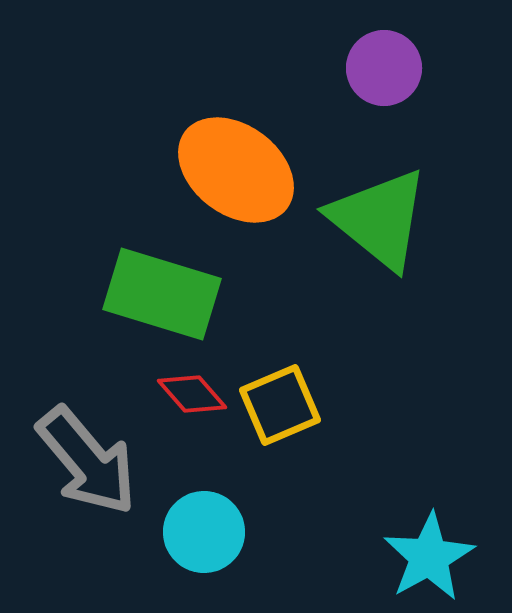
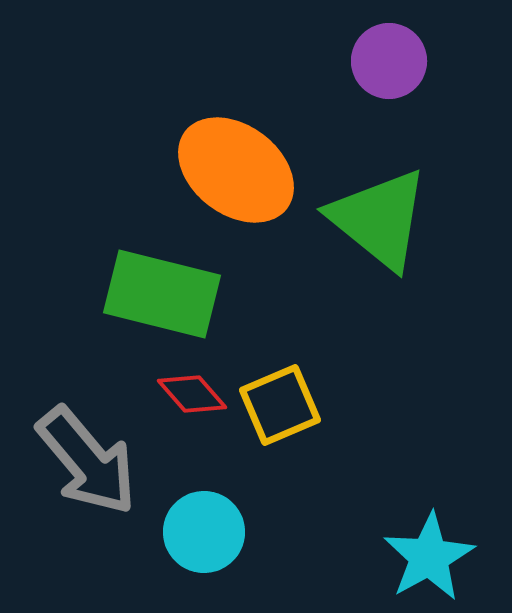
purple circle: moved 5 px right, 7 px up
green rectangle: rotated 3 degrees counterclockwise
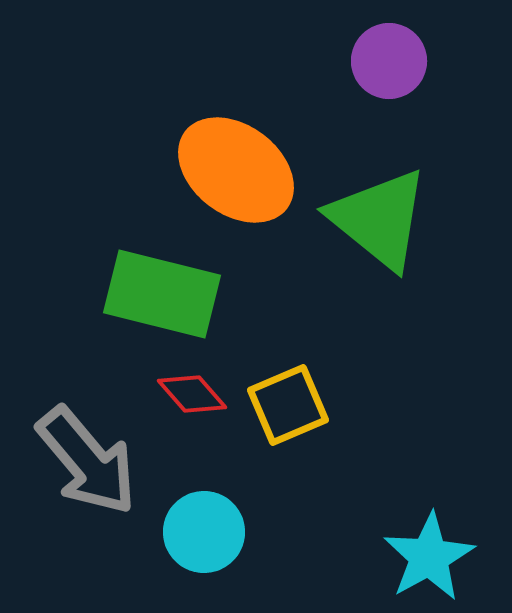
yellow square: moved 8 px right
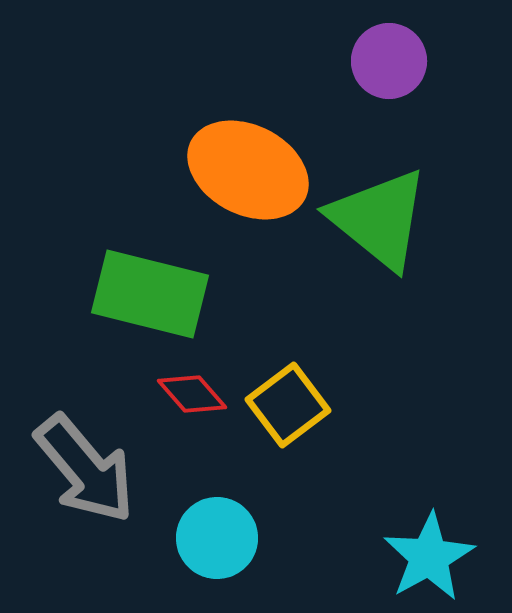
orange ellipse: moved 12 px right; rotated 10 degrees counterclockwise
green rectangle: moved 12 px left
yellow square: rotated 14 degrees counterclockwise
gray arrow: moved 2 px left, 8 px down
cyan circle: moved 13 px right, 6 px down
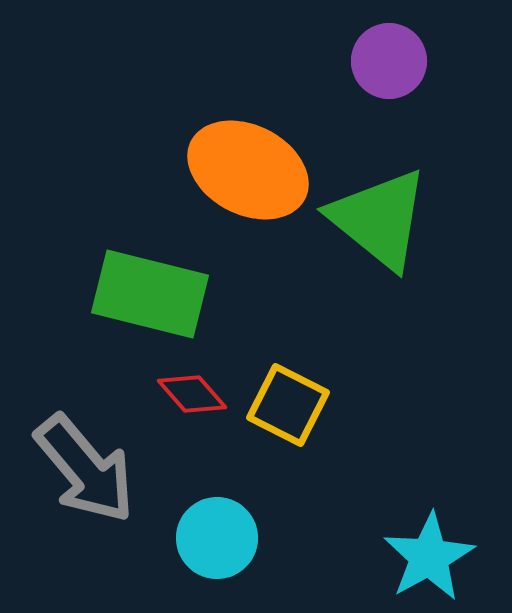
yellow square: rotated 26 degrees counterclockwise
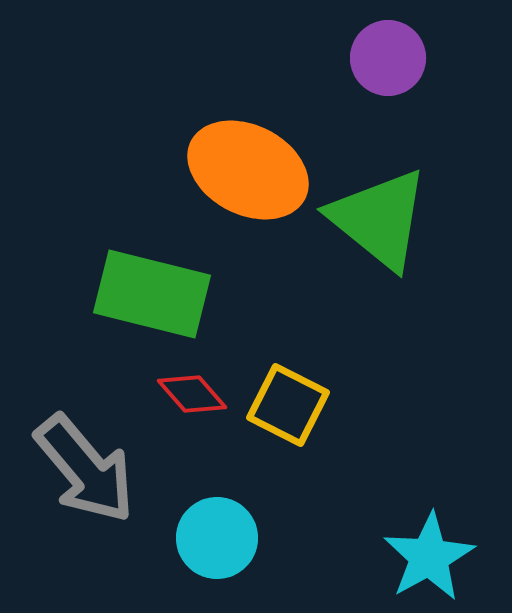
purple circle: moved 1 px left, 3 px up
green rectangle: moved 2 px right
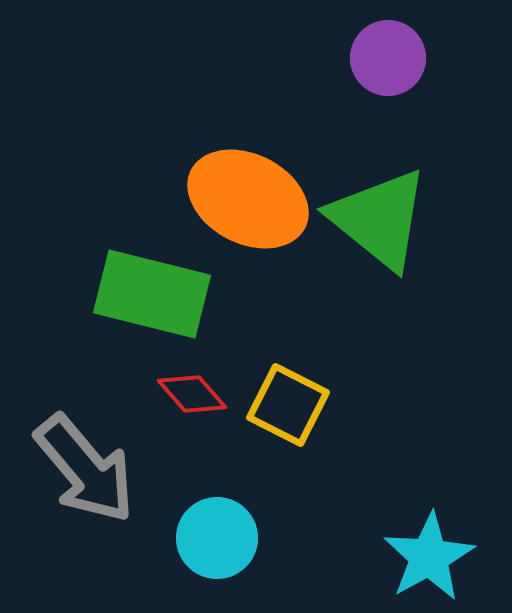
orange ellipse: moved 29 px down
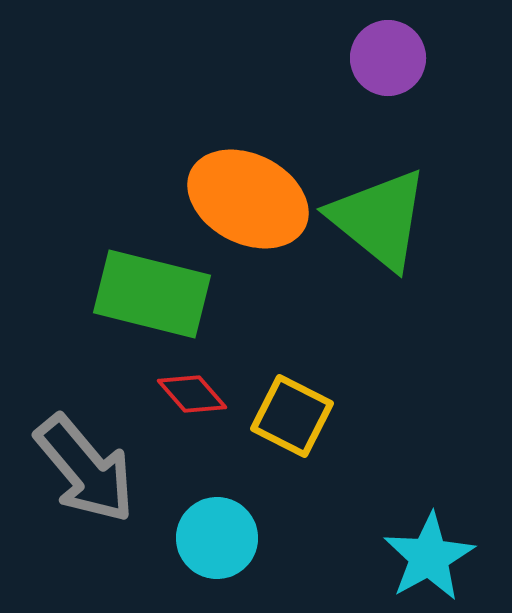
yellow square: moved 4 px right, 11 px down
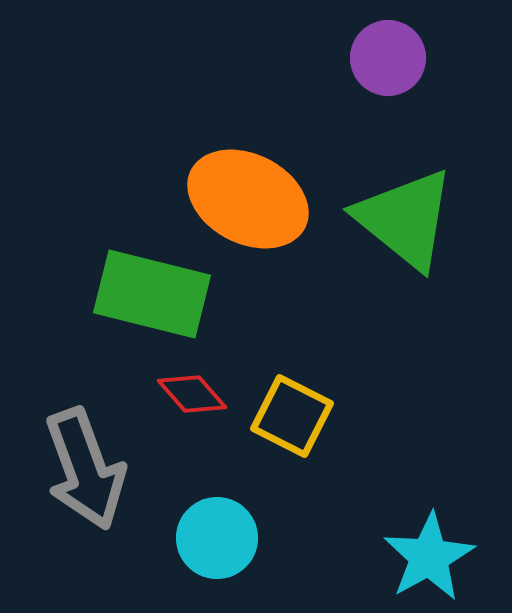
green triangle: moved 26 px right
gray arrow: rotated 20 degrees clockwise
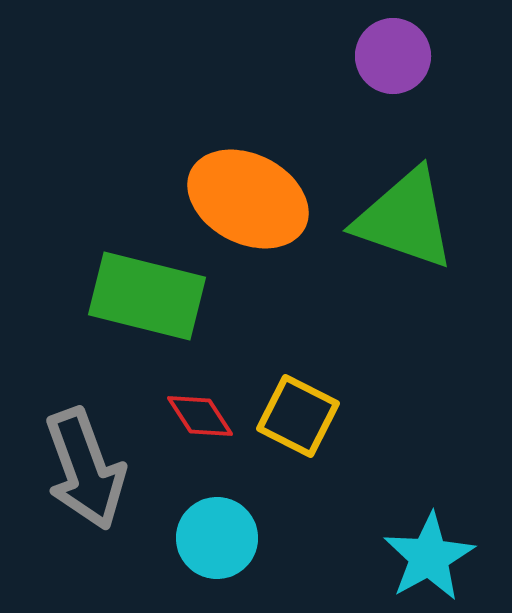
purple circle: moved 5 px right, 2 px up
green triangle: rotated 20 degrees counterclockwise
green rectangle: moved 5 px left, 2 px down
red diamond: moved 8 px right, 22 px down; rotated 8 degrees clockwise
yellow square: moved 6 px right
